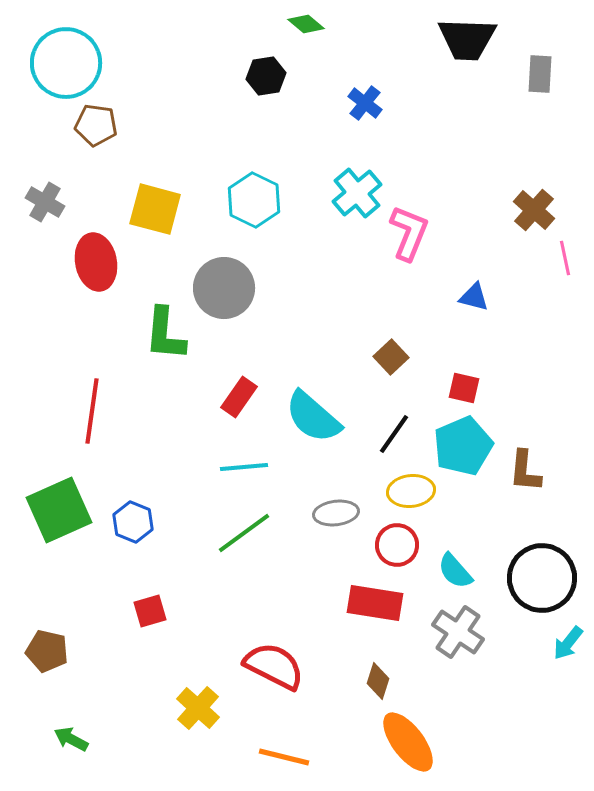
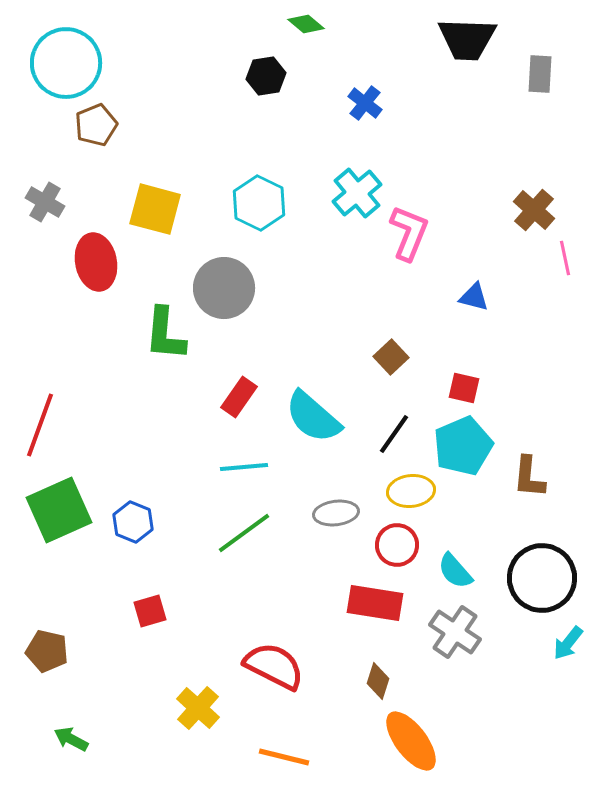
brown pentagon at (96, 125): rotated 30 degrees counterclockwise
cyan hexagon at (254, 200): moved 5 px right, 3 px down
red line at (92, 411): moved 52 px left, 14 px down; rotated 12 degrees clockwise
brown L-shape at (525, 471): moved 4 px right, 6 px down
gray cross at (458, 632): moved 3 px left
orange ellipse at (408, 742): moved 3 px right, 1 px up
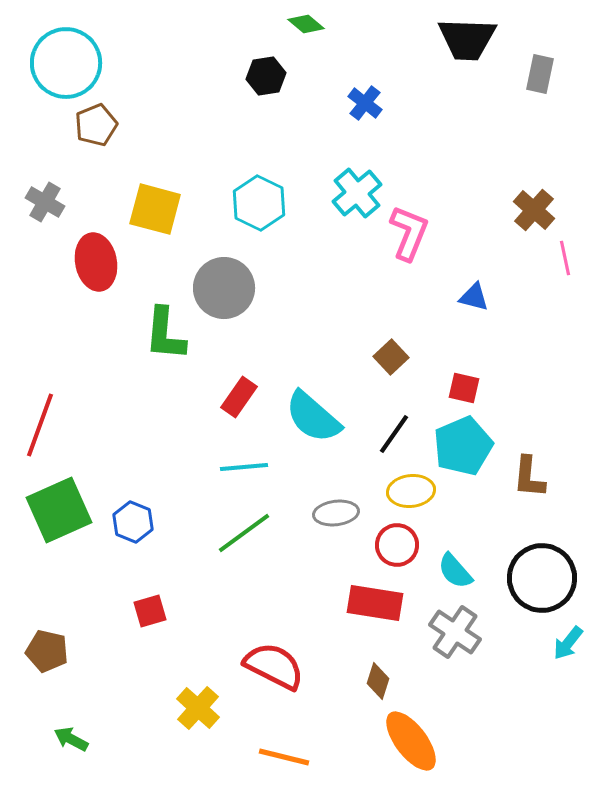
gray rectangle at (540, 74): rotated 9 degrees clockwise
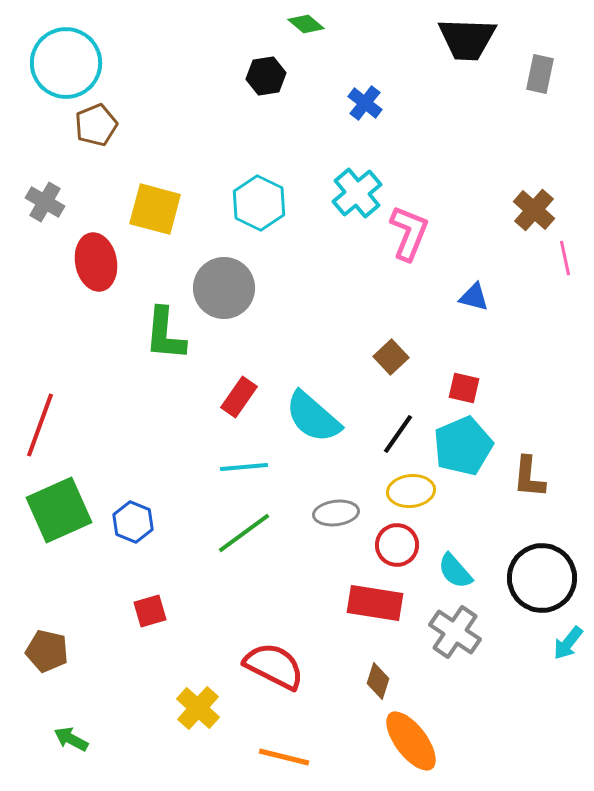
black line at (394, 434): moved 4 px right
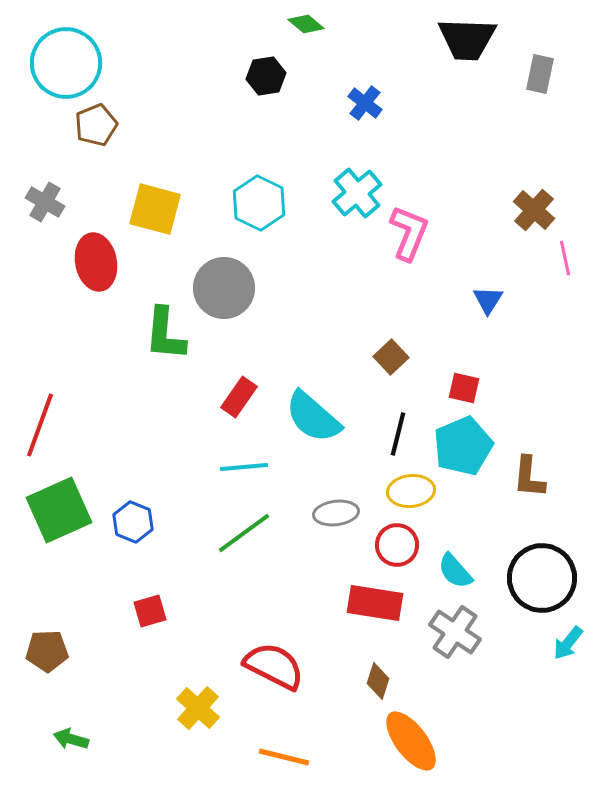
blue triangle at (474, 297): moved 14 px right, 3 px down; rotated 48 degrees clockwise
black line at (398, 434): rotated 21 degrees counterclockwise
brown pentagon at (47, 651): rotated 15 degrees counterclockwise
green arrow at (71, 739): rotated 12 degrees counterclockwise
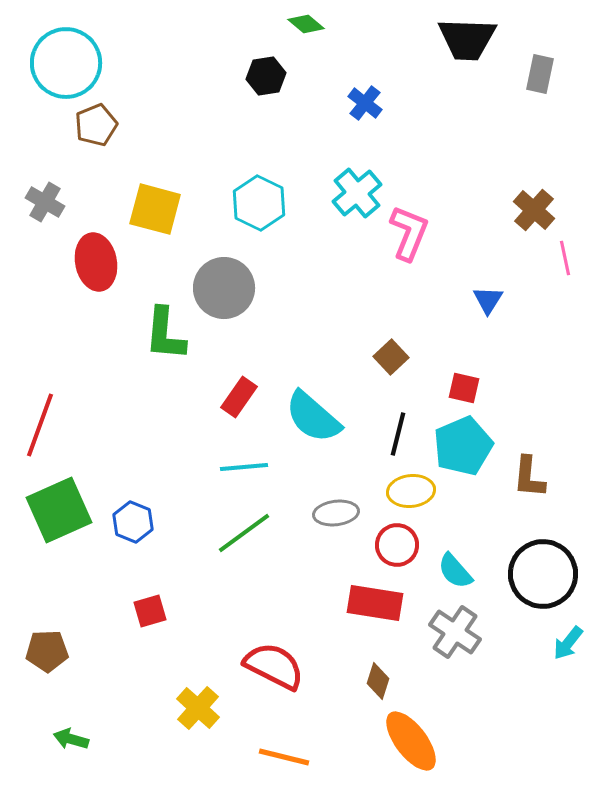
black circle at (542, 578): moved 1 px right, 4 px up
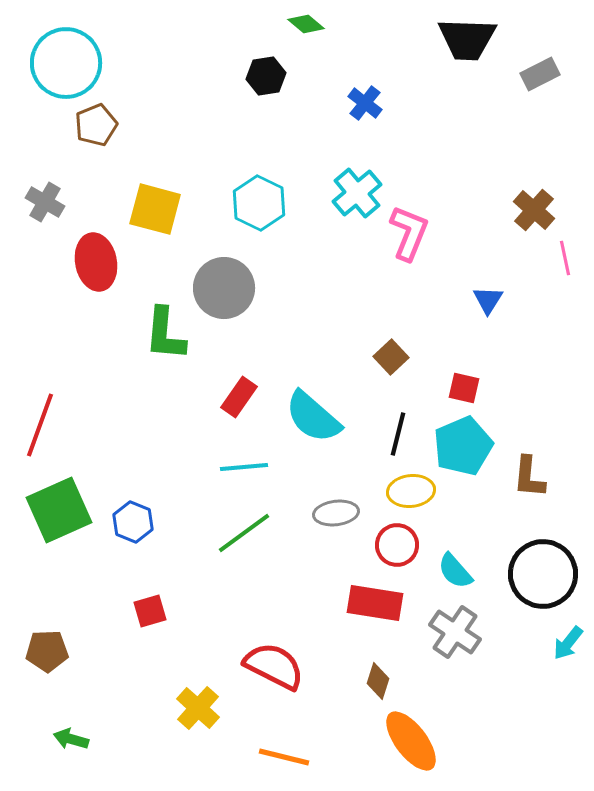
gray rectangle at (540, 74): rotated 51 degrees clockwise
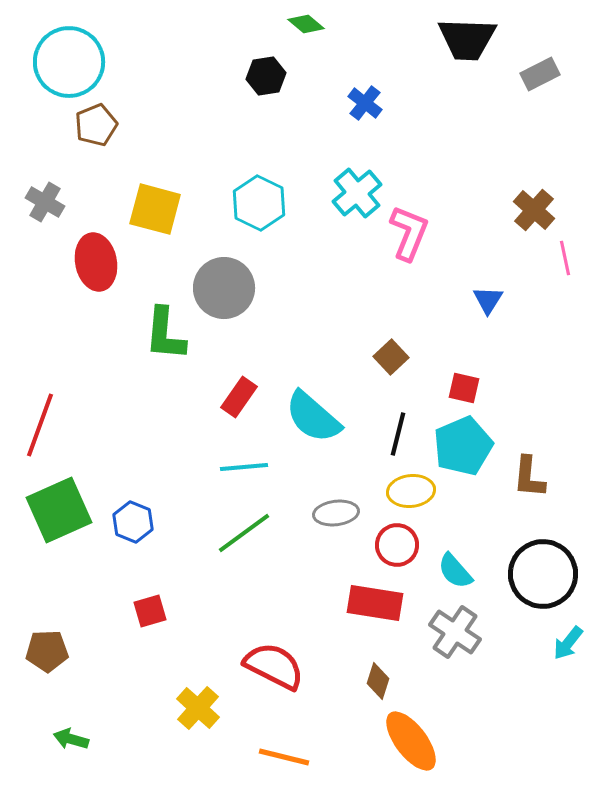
cyan circle at (66, 63): moved 3 px right, 1 px up
